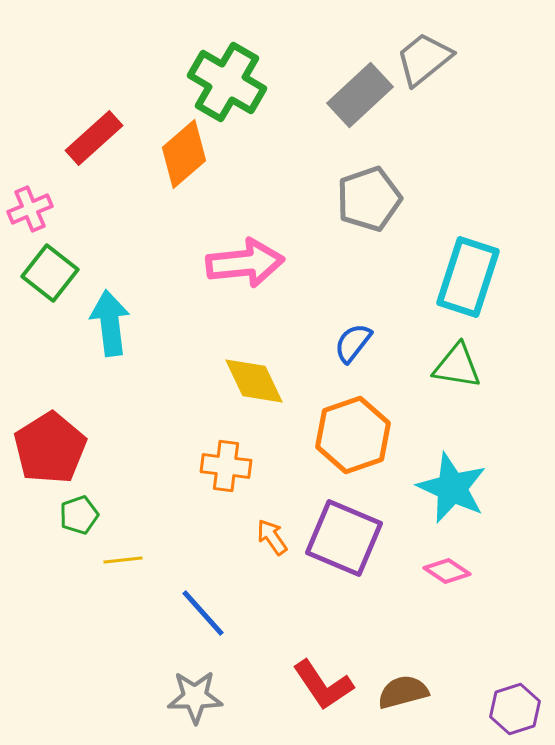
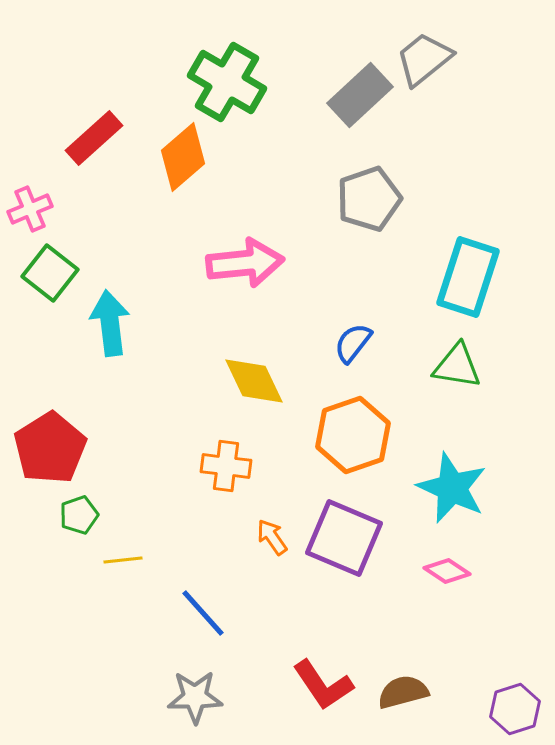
orange diamond: moved 1 px left, 3 px down
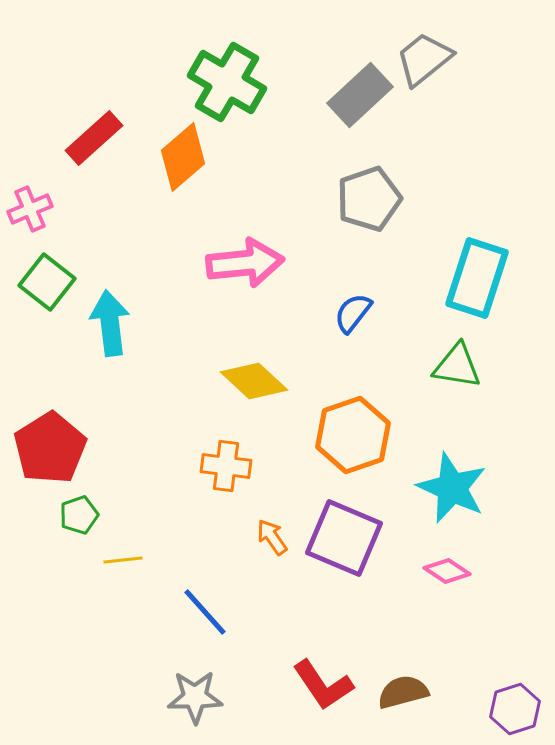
green square: moved 3 px left, 9 px down
cyan rectangle: moved 9 px right, 1 px down
blue semicircle: moved 30 px up
yellow diamond: rotated 22 degrees counterclockwise
blue line: moved 2 px right, 1 px up
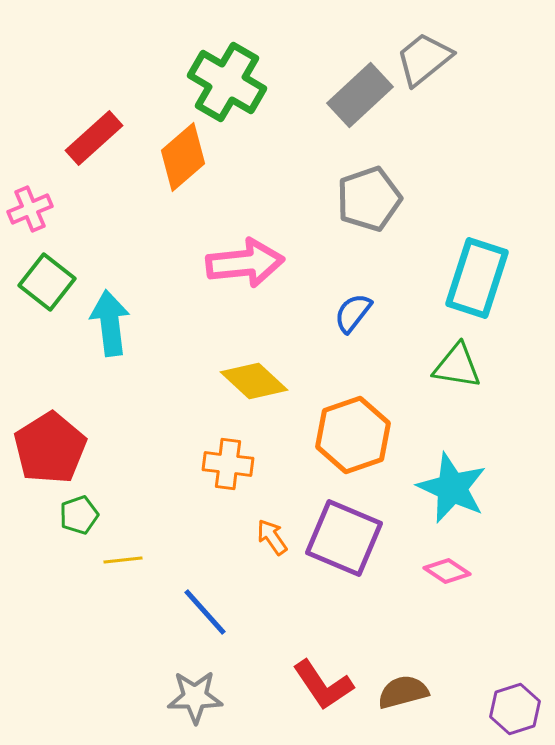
orange cross: moved 2 px right, 2 px up
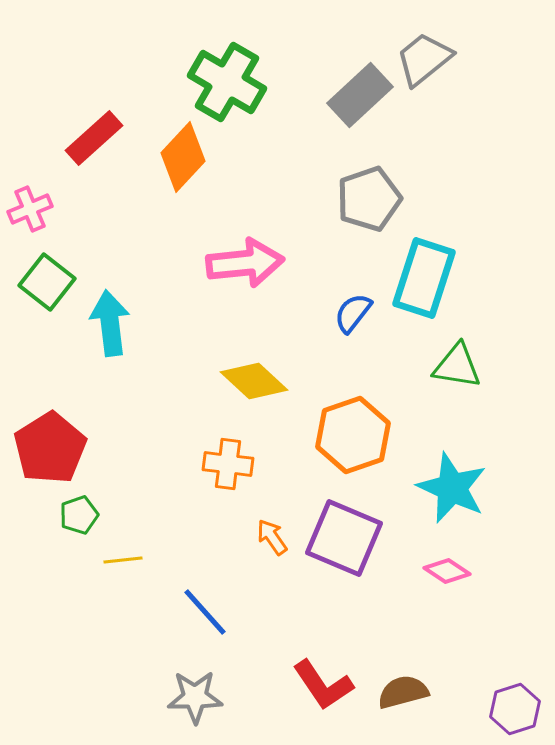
orange diamond: rotated 6 degrees counterclockwise
cyan rectangle: moved 53 px left
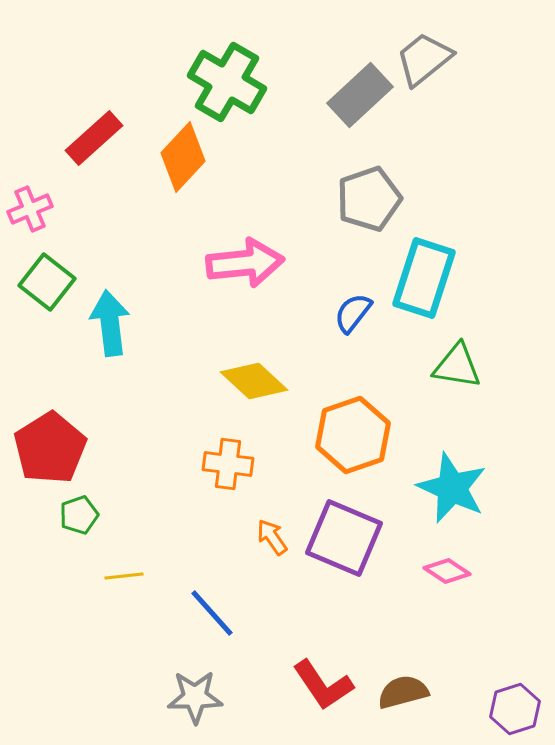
yellow line: moved 1 px right, 16 px down
blue line: moved 7 px right, 1 px down
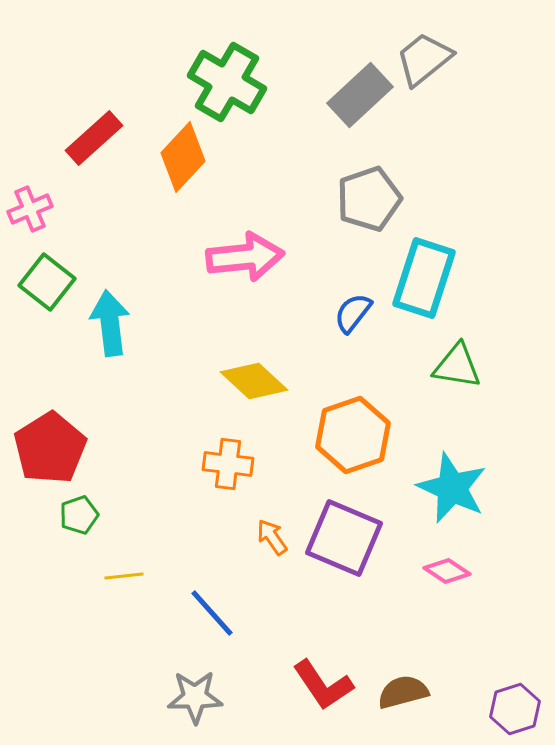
pink arrow: moved 6 px up
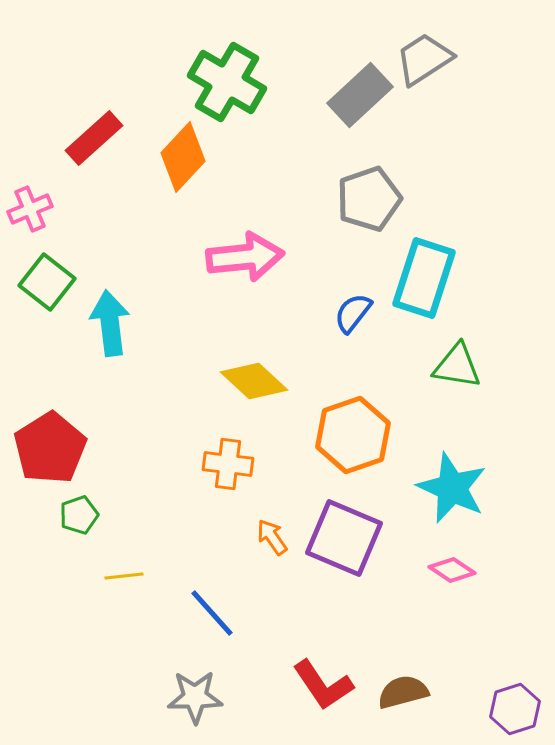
gray trapezoid: rotated 6 degrees clockwise
pink diamond: moved 5 px right, 1 px up
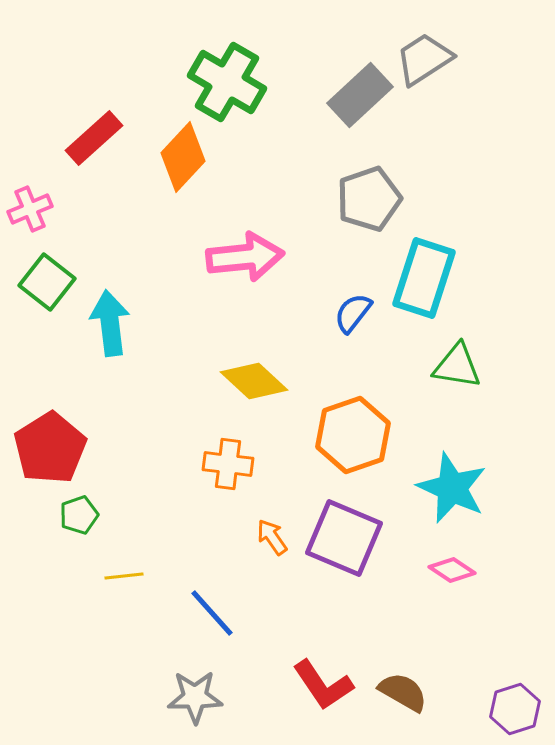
brown semicircle: rotated 45 degrees clockwise
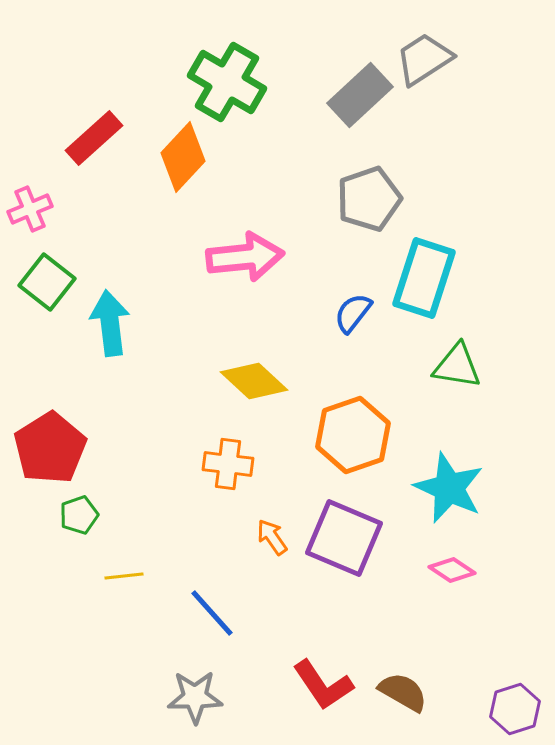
cyan star: moved 3 px left
